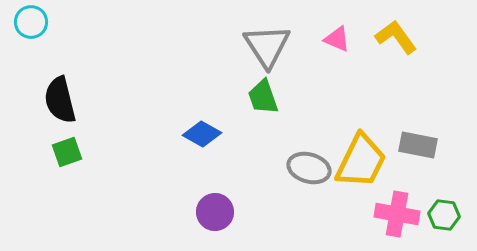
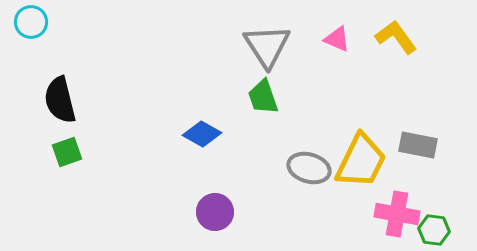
green hexagon: moved 10 px left, 15 px down
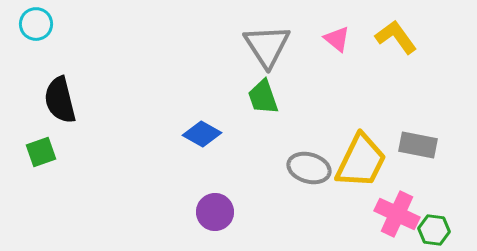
cyan circle: moved 5 px right, 2 px down
pink triangle: rotated 16 degrees clockwise
green square: moved 26 px left
pink cross: rotated 15 degrees clockwise
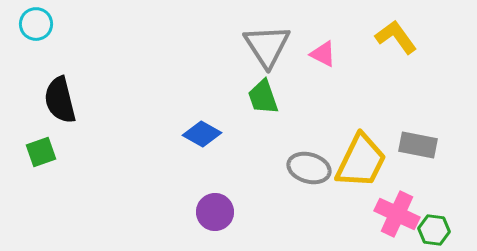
pink triangle: moved 14 px left, 15 px down; rotated 12 degrees counterclockwise
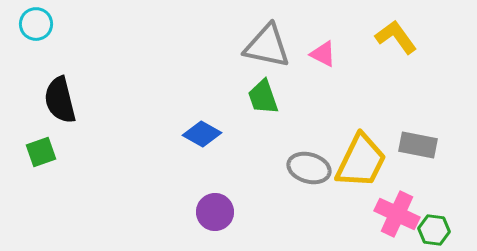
gray triangle: rotated 45 degrees counterclockwise
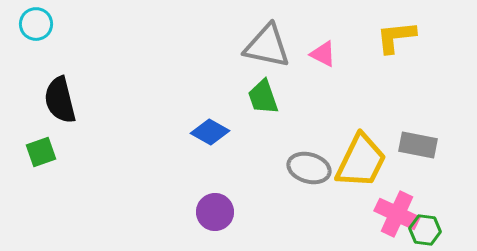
yellow L-shape: rotated 60 degrees counterclockwise
blue diamond: moved 8 px right, 2 px up
green hexagon: moved 9 px left
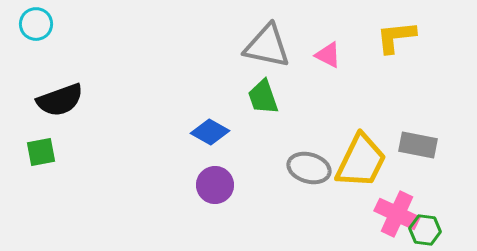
pink triangle: moved 5 px right, 1 px down
black semicircle: rotated 96 degrees counterclockwise
green square: rotated 8 degrees clockwise
purple circle: moved 27 px up
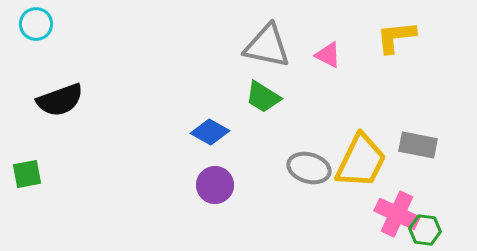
green trapezoid: rotated 39 degrees counterclockwise
green square: moved 14 px left, 22 px down
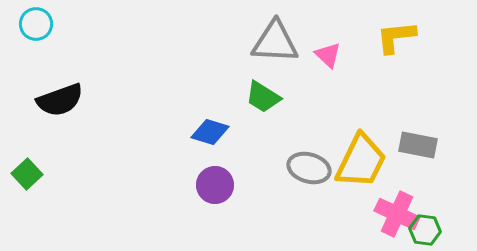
gray triangle: moved 8 px right, 4 px up; rotated 9 degrees counterclockwise
pink triangle: rotated 16 degrees clockwise
blue diamond: rotated 12 degrees counterclockwise
green square: rotated 32 degrees counterclockwise
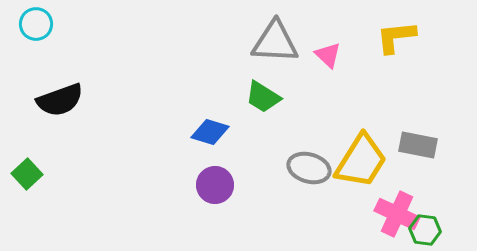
yellow trapezoid: rotated 6 degrees clockwise
